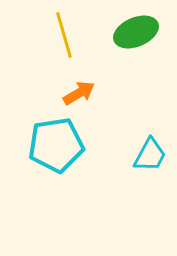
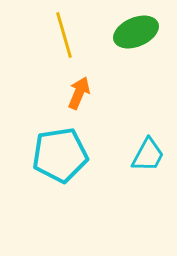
orange arrow: rotated 36 degrees counterclockwise
cyan pentagon: moved 4 px right, 10 px down
cyan trapezoid: moved 2 px left
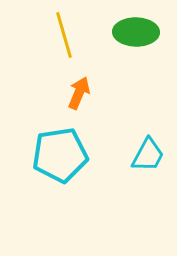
green ellipse: rotated 24 degrees clockwise
